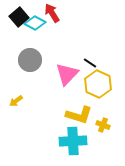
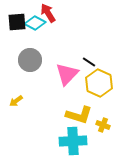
red arrow: moved 4 px left
black square: moved 2 px left, 5 px down; rotated 36 degrees clockwise
black line: moved 1 px left, 1 px up
yellow hexagon: moved 1 px right, 1 px up
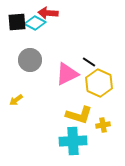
red arrow: rotated 54 degrees counterclockwise
pink triangle: rotated 20 degrees clockwise
yellow arrow: moved 1 px up
yellow cross: rotated 32 degrees counterclockwise
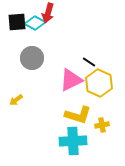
red arrow: rotated 78 degrees counterclockwise
gray circle: moved 2 px right, 2 px up
pink triangle: moved 4 px right, 6 px down
yellow L-shape: moved 1 px left
yellow cross: moved 1 px left
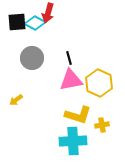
black line: moved 20 px left, 4 px up; rotated 40 degrees clockwise
pink triangle: rotated 15 degrees clockwise
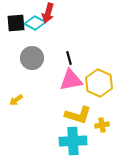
black square: moved 1 px left, 1 px down
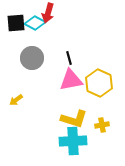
yellow L-shape: moved 4 px left, 4 px down
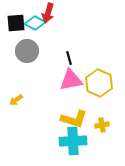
gray circle: moved 5 px left, 7 px up
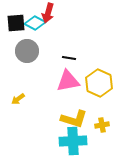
black line: rotated 64 degrees counterclockwise
pink triangle: moved 3 px left, 1 px down
yellow arrow: moved 2 px right, 1 px up
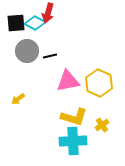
black line: moved 19 px left, 2 px up; rotated 24 degrees counterclockwise
yellow L-shape: moved 2 px up
yellow cross: rotated 24 degrees counterclockwise
